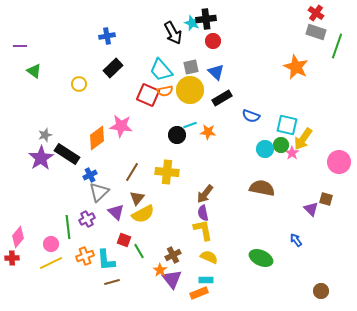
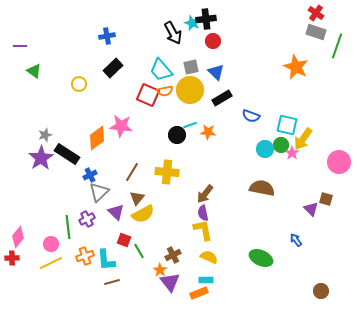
purple triangle at (172, 279): moved 2 px left, 3 px down
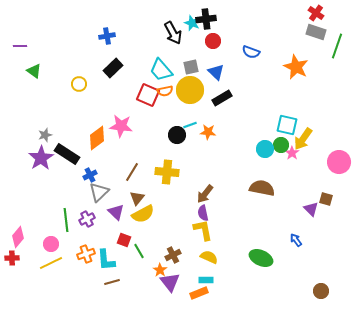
blue semicircle at (251, 116): moved 64 px up
green line at (68, 227): moved 2 px left, 7 px up
orange cross at (85, 256): moved 1 px right, 2 px up
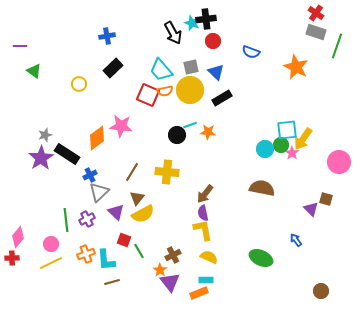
cyan square at (287, 125): moved 5 px down; rotated 20 degrees counterclockwise
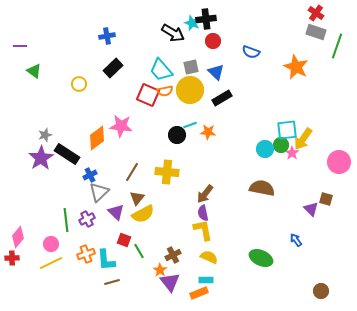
black arrow at (173, 33): rotated 30 degrees counterclockwise
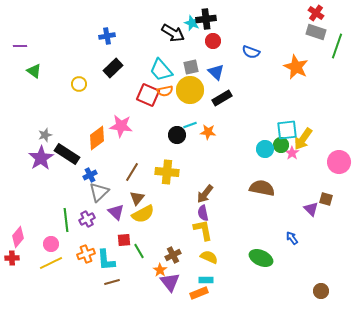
red square at (124, 240): rotated 24 degrees counterclockwise
blue arrow at (296, 240): moved 4 px left, 2 px up
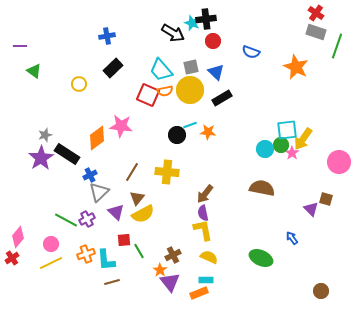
green line at (66, 220): rotated 55 degrees counterclockwise
red cross at (12, 258): rotated 32 degrees counterclockwise
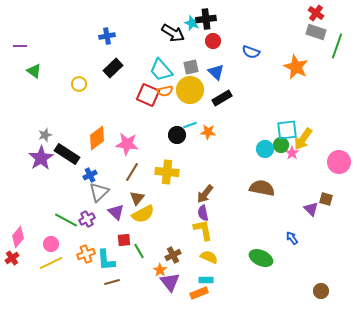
pink star at (121, 126): moved 6 px right, 18 px down
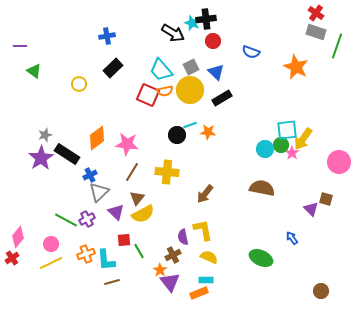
gray square at (191, 67): rotated 14 degrees counterclockwise
purple semicircle at (203, 213): moved 20 px left, 24 px down
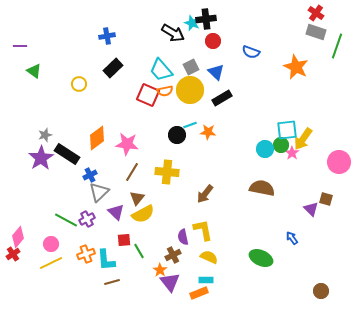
red cross at (12, 258): moved 1 px right, 4 px up
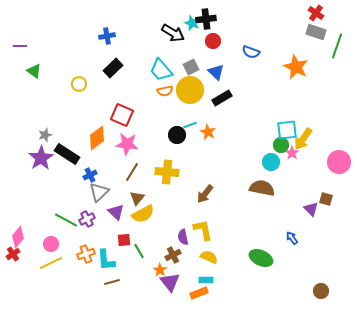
red square at (148, 95): moved 26 px left, 20 px down
orange star at (208, 132): rotated 21 degrees clockwise
cyan circle at (265, 149): moved 6 px right, 13 px down
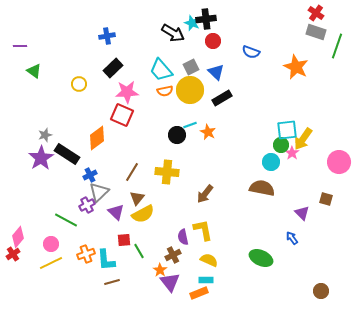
pink star at (127, 144): moved 52 px up; rotated 10 degrees counterclockwise
purple triangle at (311, 209): moved 9 px left, 4 px down
purple cross at (87, 219): moved 14 px up
yellow semicircle at (209, 257): moved 3 px down
